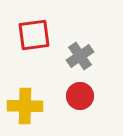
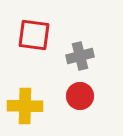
red square: rotated 16 degrees clockwise
gray cross: rotated 20 degrees clockwise
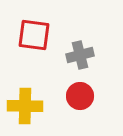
gray cross: moved 1 px up
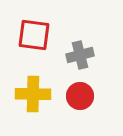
yellow cross: moved 8 px right, 12 px up
